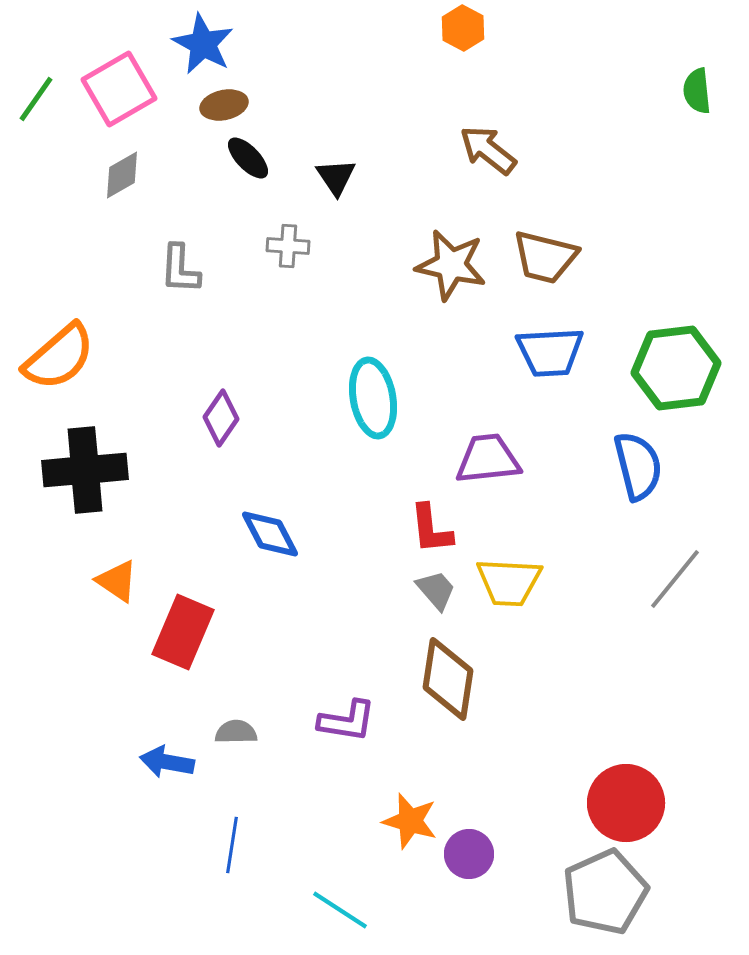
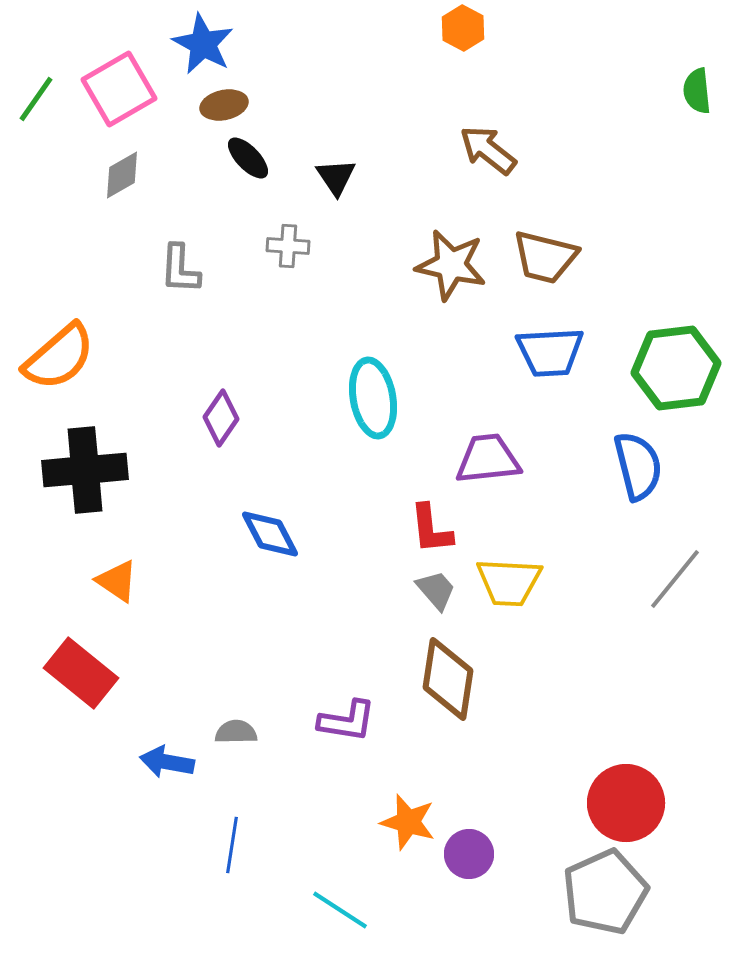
red rectangle: moved 102 px left, 41 px down; rotated 74 degrees counterclockwise
orange star: moved 2 px left, 1 px down
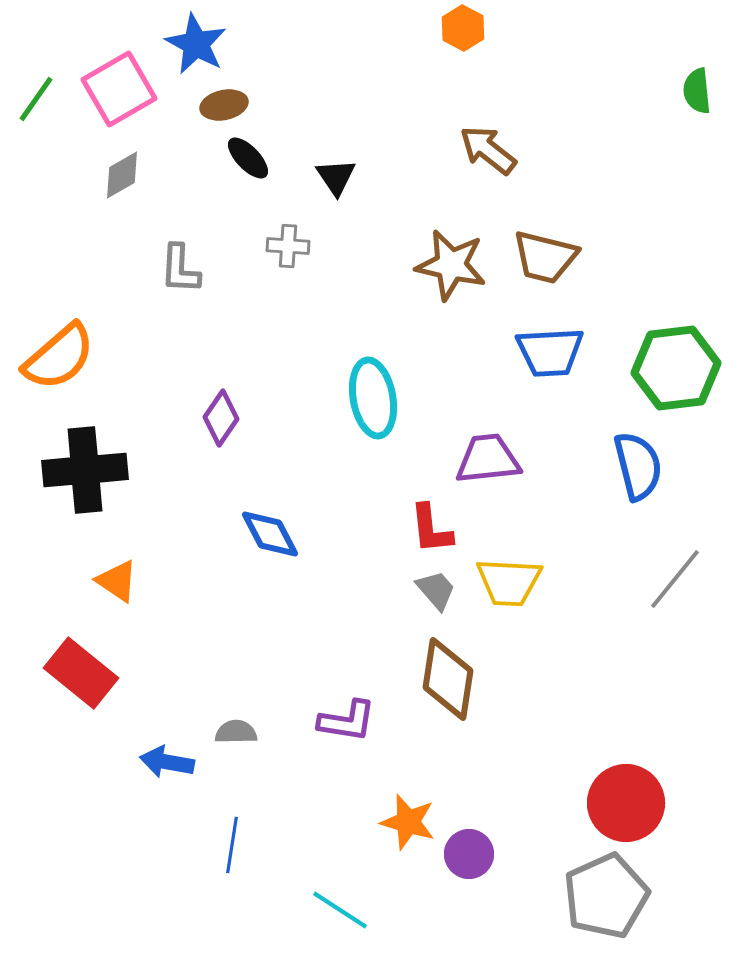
blue star: moved 7 px left
gray pentagon: moved 1 px right, 4 px down
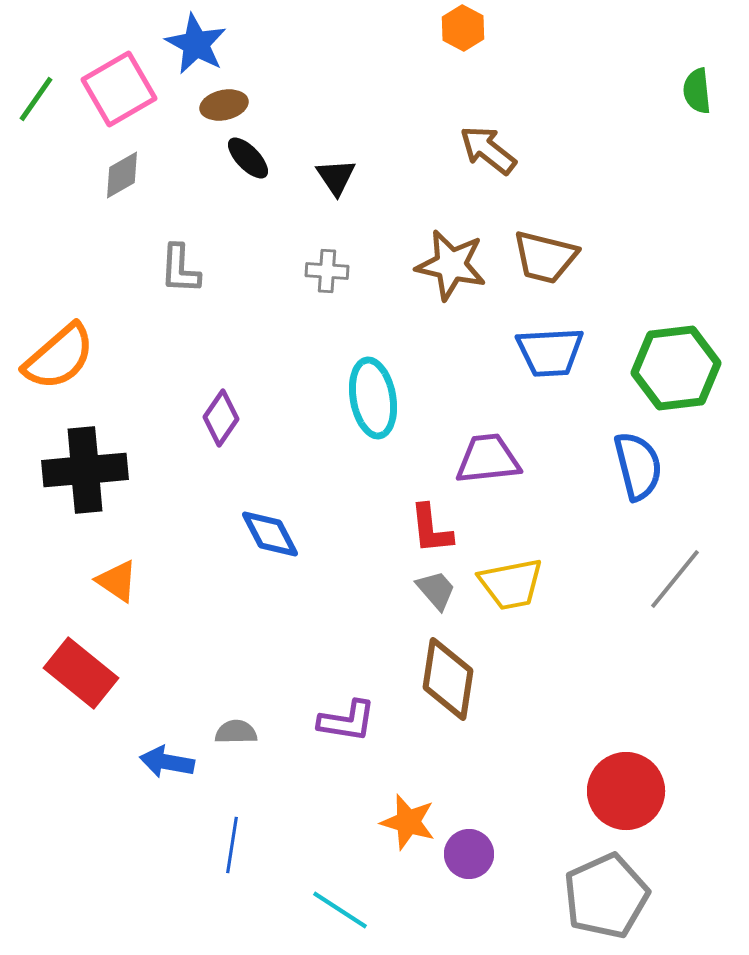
gray cross: moved 39 px right, 25 px down
yellow trapezoid: moved 2 px right, 2 px down; rotated 14 degrees counterclockwise
red circle: moved 12 px up
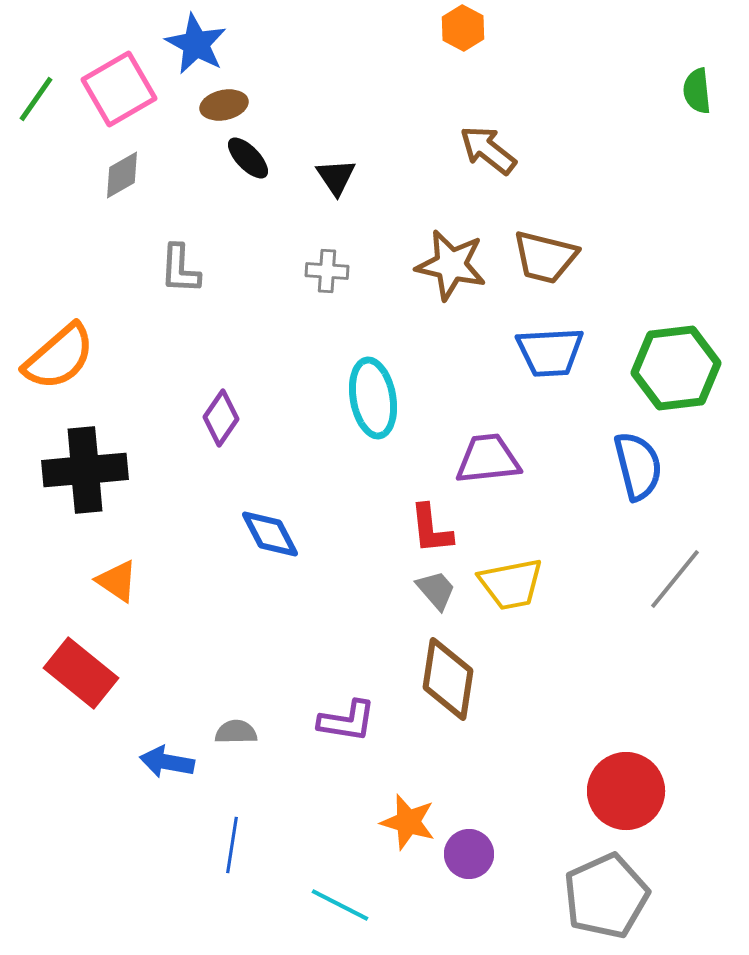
cyan line: moved 5 px up; rotated 6 degrees counterclockwise
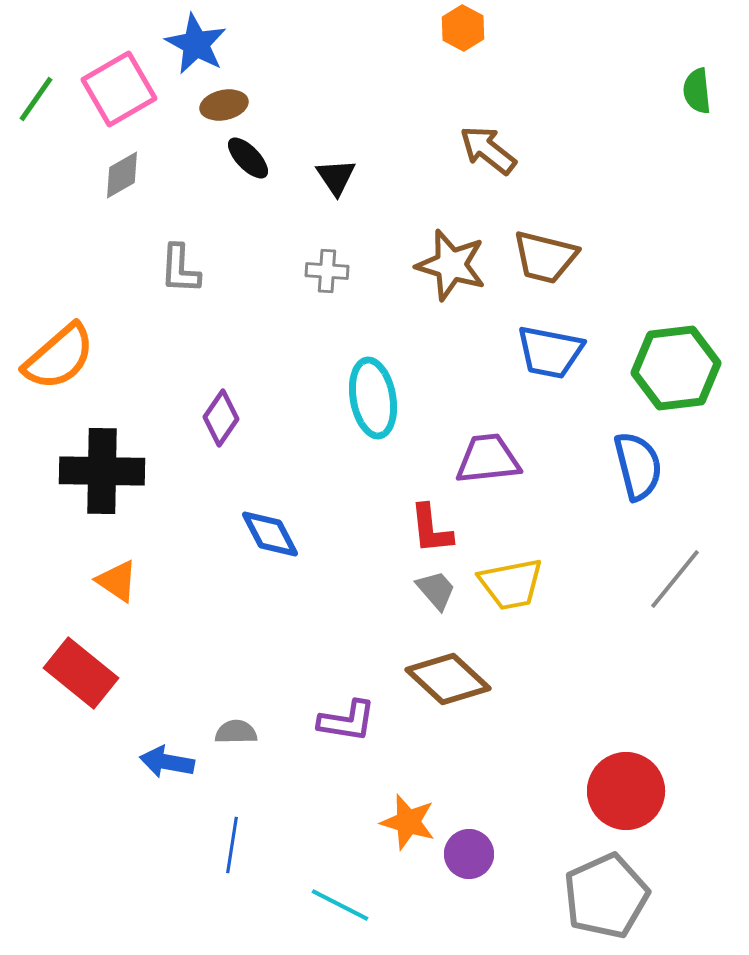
brown star: rotated 4 degrees clockwise
blue trapezoid: rotated 14 degrees clockwise
black cross: moved 17 px right, 1 px down; rotated 6 degrees clockwise
brown diamond: rotated 56 degrees counterclockwise
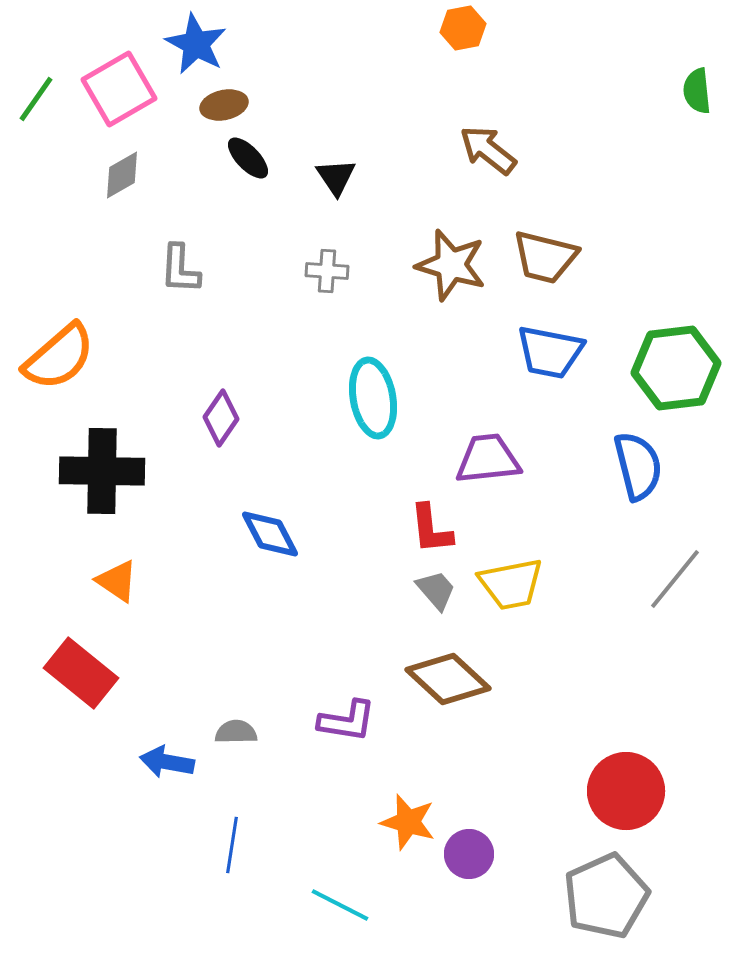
orange hexagon: rotated 21 degrees clockwise
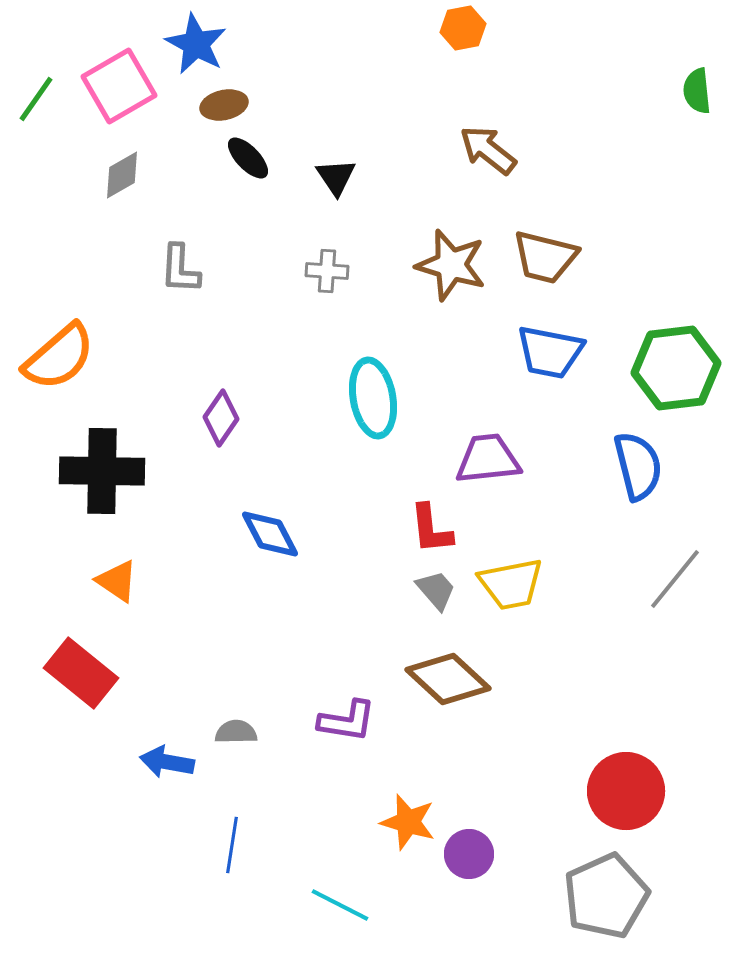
pink square: moved 3 px up
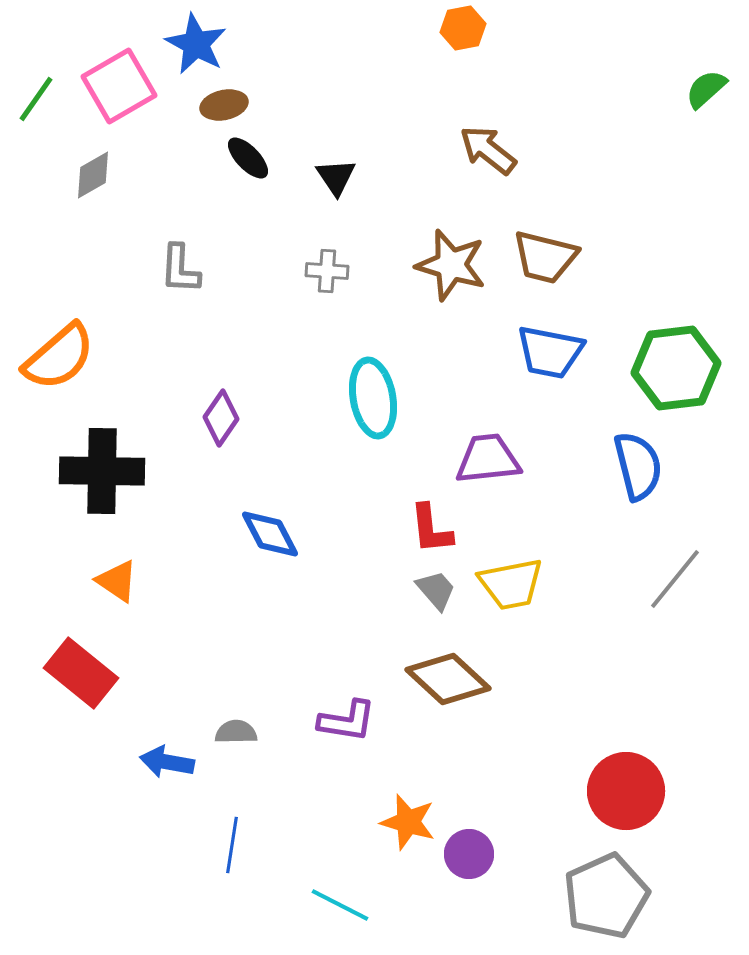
green semicircle: moved 9 px right, 2 px up; rotated 54 degrees clockwise
gray diamond: moved 29 px left
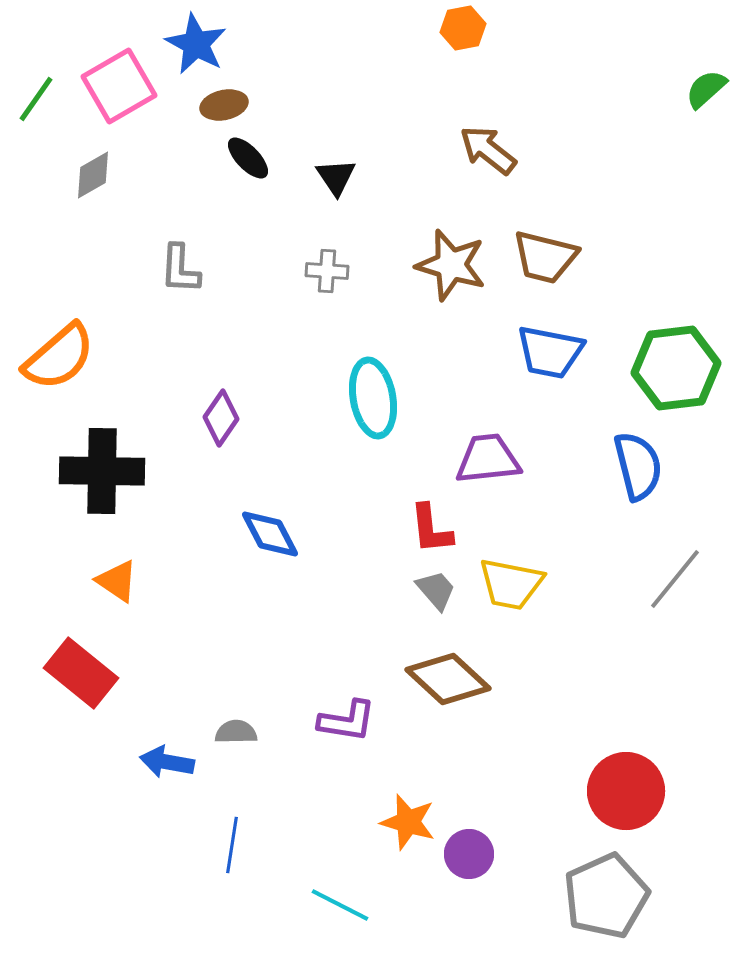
yellow trapezoid: rotated 22 degrees clockwise
